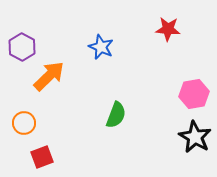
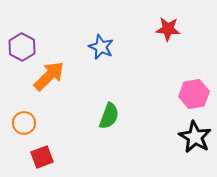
green semicircle: moved 7 px left, 1 px down
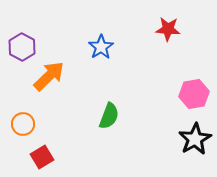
blue star: rotated 15 degrees clockwise
orange circle: moved 1 px left, 1 px down
black star: moved 2 px down; rotated 12 degrees clockwise
red square: rotated 10 degrees counterclockwise
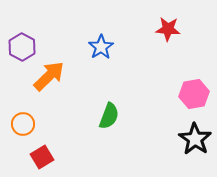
black star: rotated 8 degrees counterclockwise
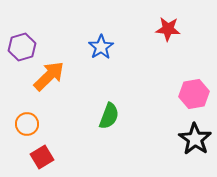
purple hexagon: rotated 16 degrees clockwise
orange circle: moved 4 px right
